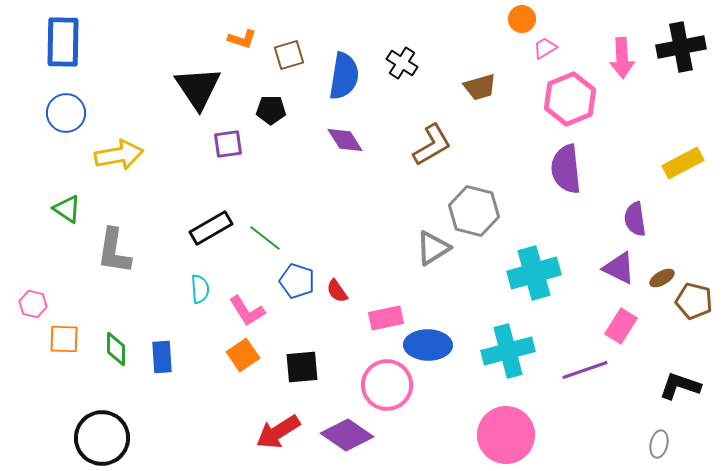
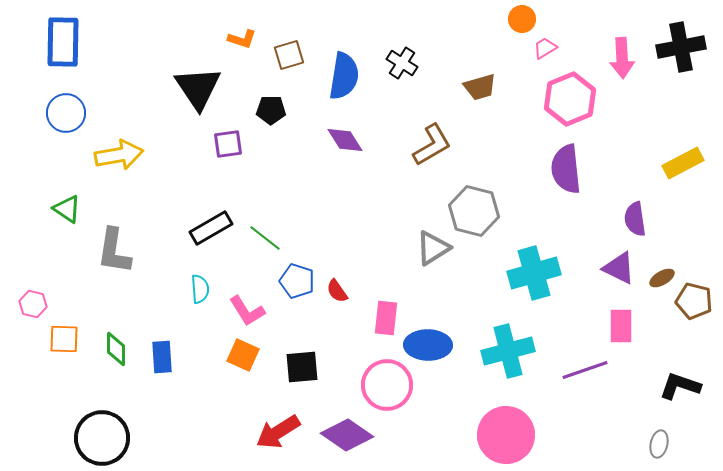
pink rectangle at (386, 318): rotated 72 degrees counterclockwise
pink rectangle at (621, 326): rotated 32 degrees counterclockwise
orange square at (243, 355): rotated 32 degrees counterclockwise
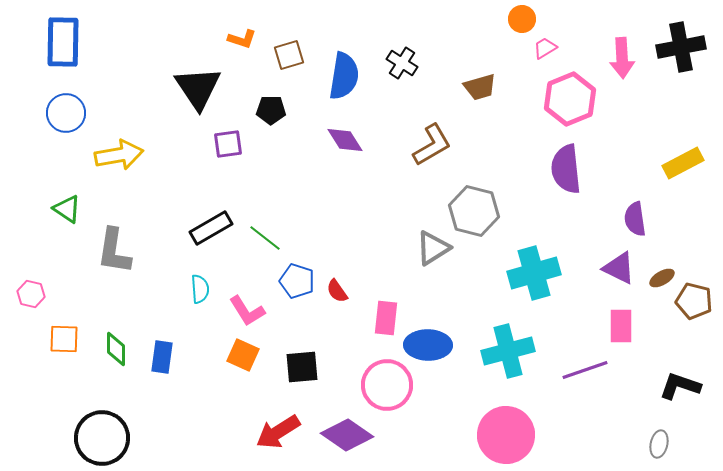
pink hexagon at (33, 304): moved 2 px left, 10 px up
blue rectangle at (162, 357): rotated 12 degrees clockwise
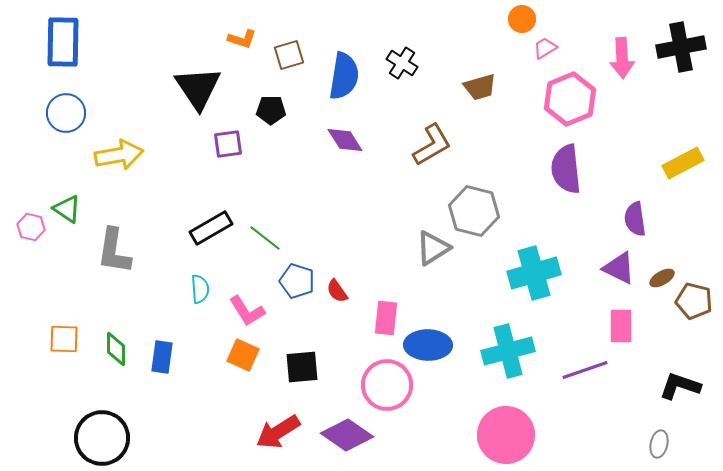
pink hexagon at (31, 294): moved 67 px up
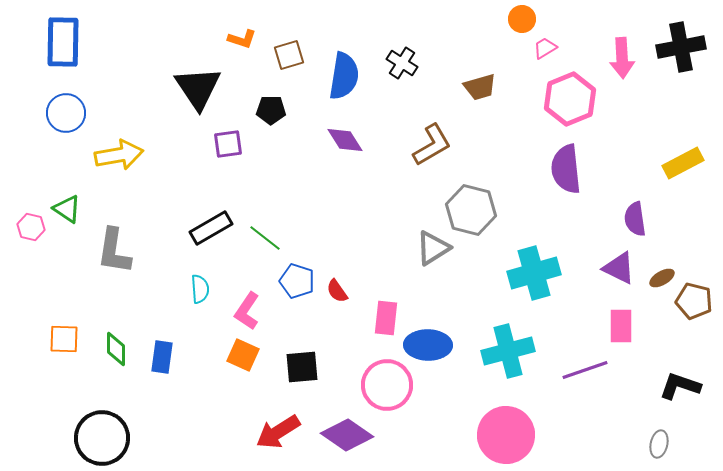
gray hexagon at (474, 211): moved 3 px left, 1 px up
pink L-shape at (247, 311): rotated 66 degrees clockwise
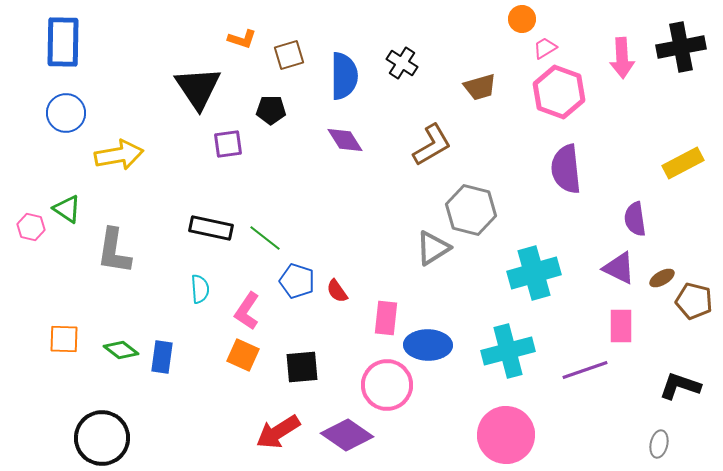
blue semicircle at (344, 76): rotated 9 degrees counterclockwise
pink hexagon at (570, 99): moved 11 px left, 7 px up; rotated 18 degrees counterclockwise
black rectangle at (211, 228): rotated 42 degrees clockwise
green diamond at (116, 349): moved 5 px right, 1 px down; rotated 52 degrees counterclockwise
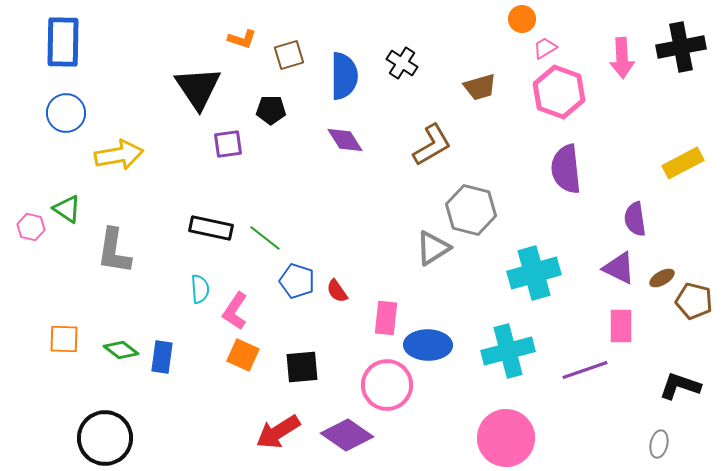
pink L-shape at (247, 311): moved 12 px left
pink circle at (506, 435): moved 3 px down
black circle at (102, 438): moved 3 px right
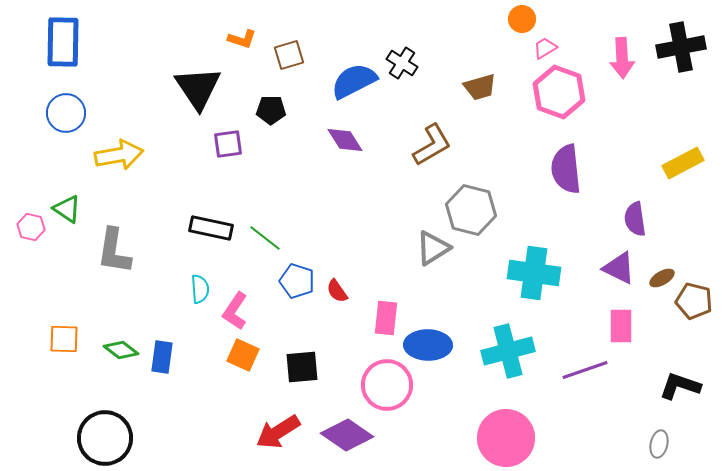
blue semicircle at (344, 76): moved 10 px right, 5 px down; rotated 117 degrees counterclockwise
cyan cross at (534, 273): rotated 24 degrees clockwise
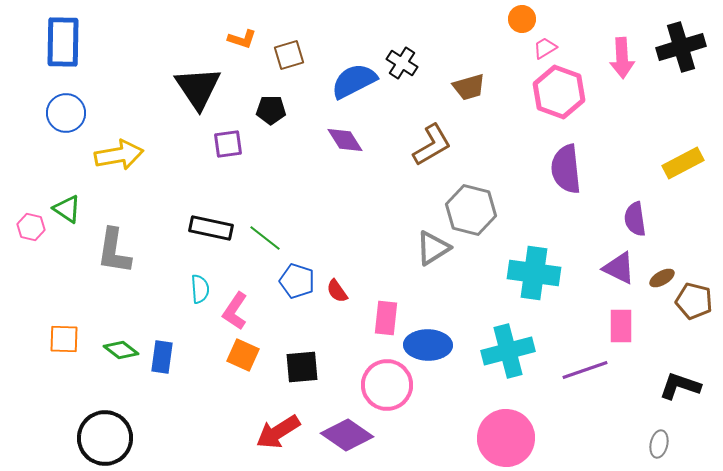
black cross at (681, 47): rotated 6 degrees counterclockwise
brown trapezoid at (480, 87): moved 11 px left
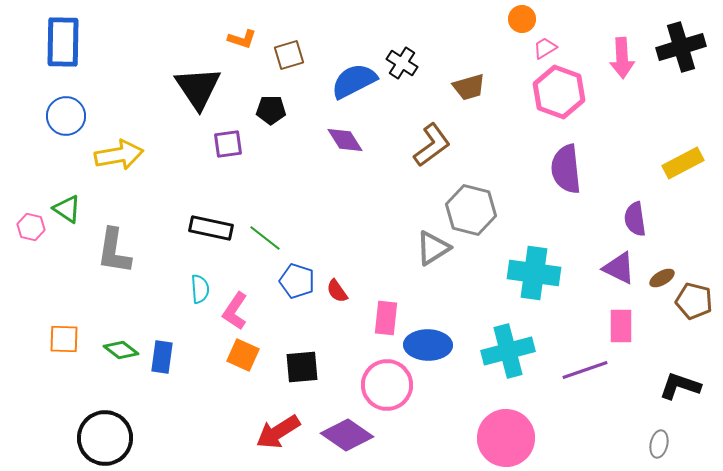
blue circle at (66, 113): moved 3 px down
brown L-shape at (432, 145): rotated 6 degrees counterclockwise
